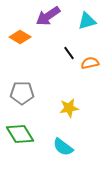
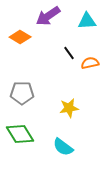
cyan triangle: rotated 12 degrees clockwise
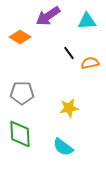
green diamond: rotated 28 degrees clockwise
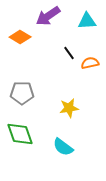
green diamond: rotated 16 degrees counterclockwise
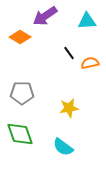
purple arrow: moved 3 px left
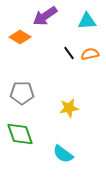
orange semicircle: moved 9 px up
cyan semicircle: moved 7 px down
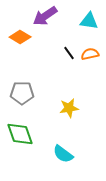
cyan triangle: moved 2 px right; rotated 12 degrees clockwise
